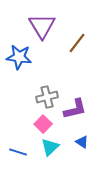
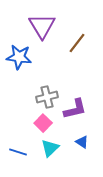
pink square: moved 1 px up
cyan triangle: moved 1 px down
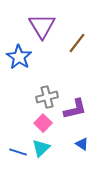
blue star: rotated 25 degrees clockwise
blue triangle: moved 2 px down
cyan triangle: moved 9 px left
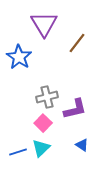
purple triangle: moved 2 px right, 2 px up
blue triangle: moved 1 px down
blue line: rotated 36 degrees counterclockwise
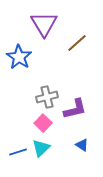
brown line: rotated 10 degrees clockwise
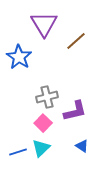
brown line: moved 1 px left, 2 px up
purple L-shape: moved 2 px down
blue triangle: moved 1 px down
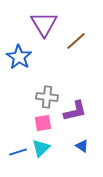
gray cross: rotated 20 degrees clockwise
pink square: rotated 36 degrees clockwise
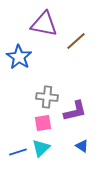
purple triangle: rotated 48 degrees counterclockwise
